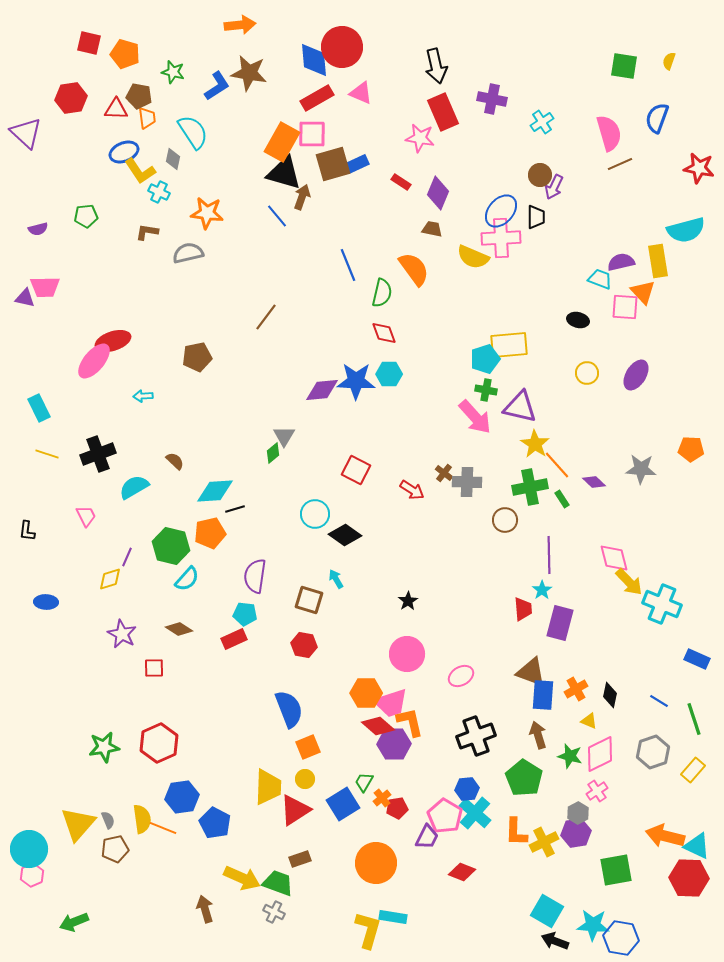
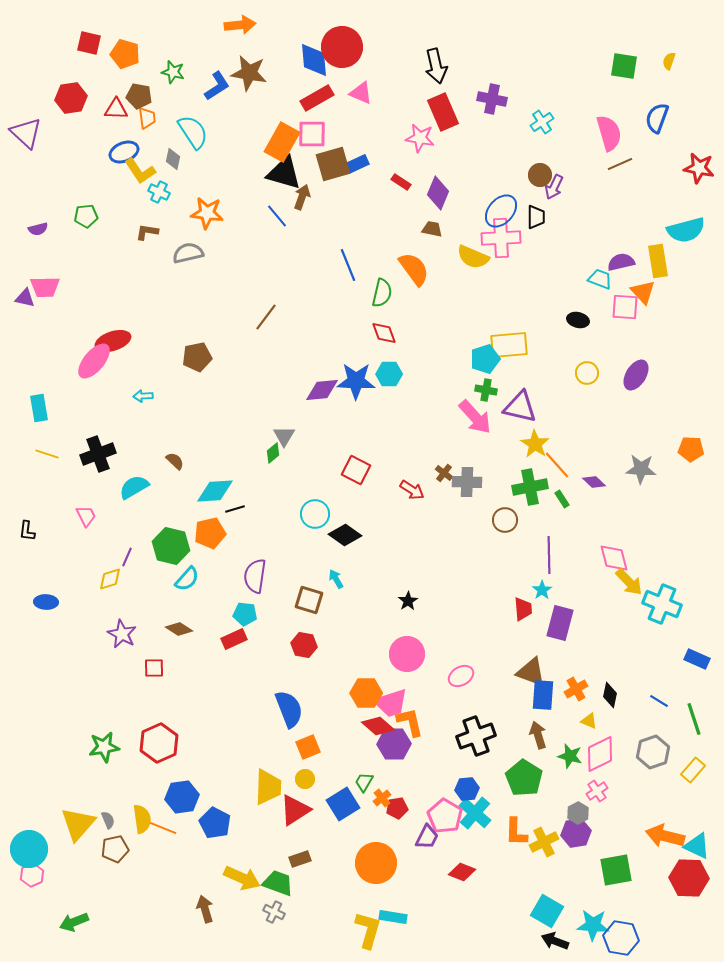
cyan rectangle at (39, 408): rotated 16 degrees clockwise
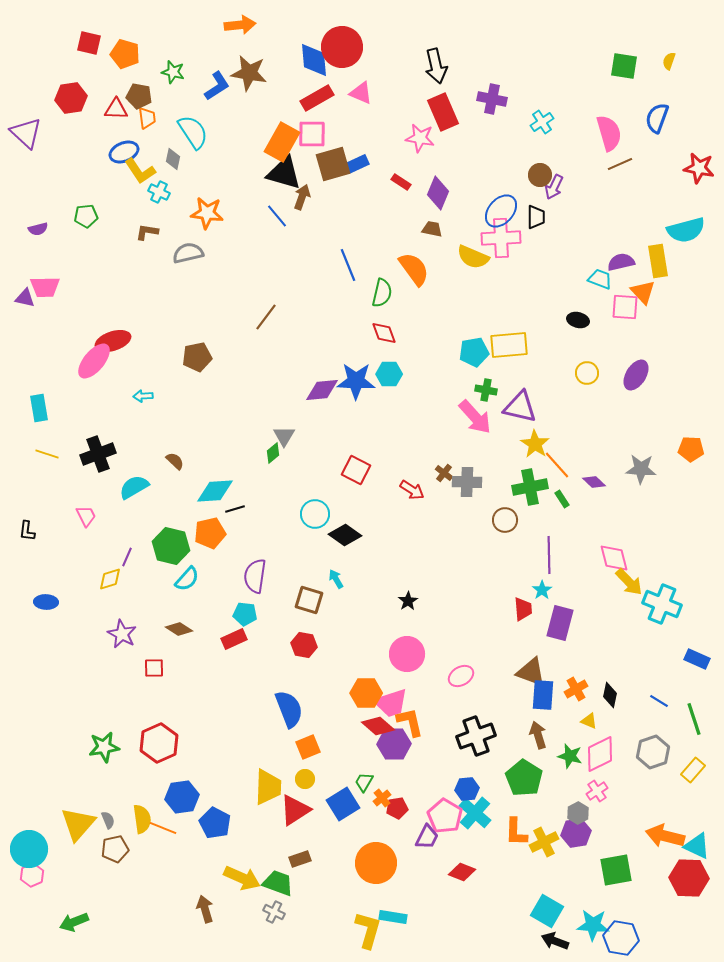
cyan pentagon at (485, 359): moved 11 px left, 7 px up; rotated 8 degrees clockwise
